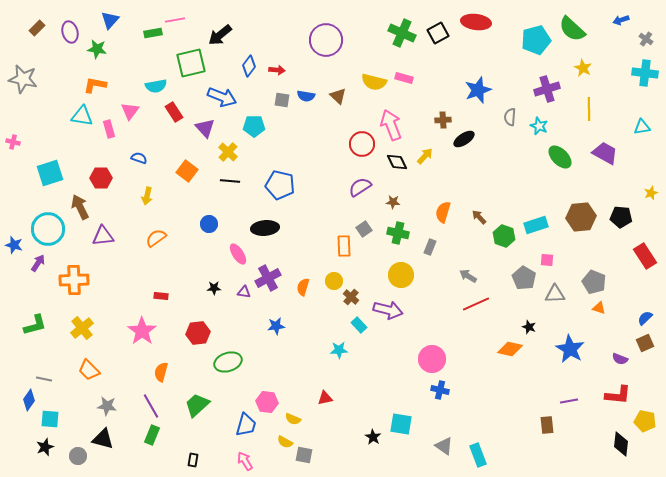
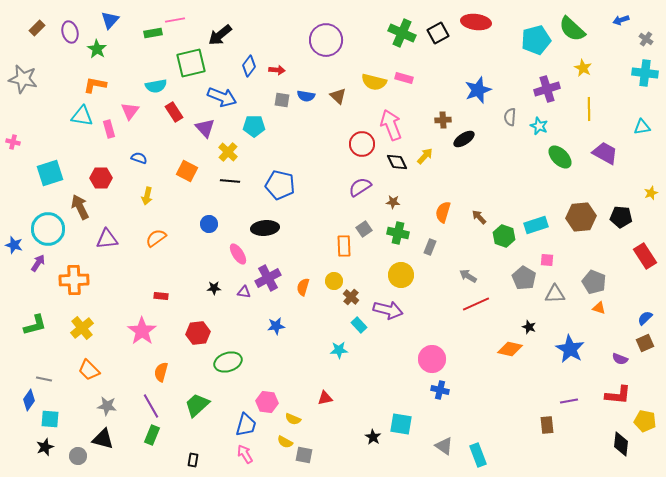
green star at (97, 49): rotated 24 degrees clockwise
orange square at (187, 171): rotated 10 degrees counterclockwise
purple triangle at (103, 236): moved 4 px right, 3 px down
pink arrow at (245, 461): moved 7 px up
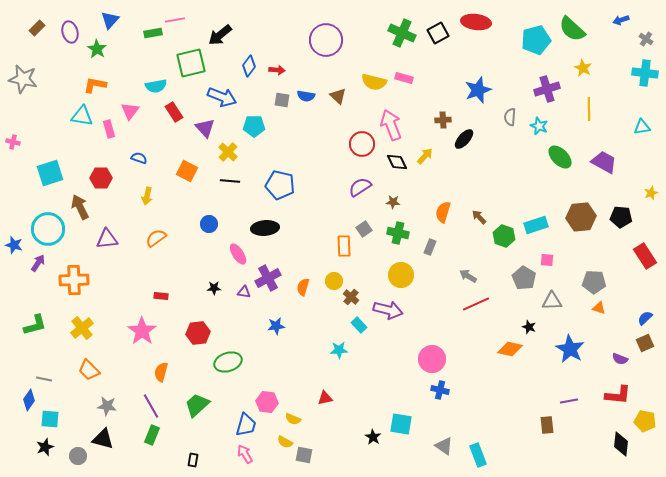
black ellipse at (464, 139): rotated 15 degrees counterclockwise
purple trapezoid at (605, 153): moved 1 px left, 9 px down
gray pentagon at (594, 282): rotated 20 degrees counterclockwise
gray triangle at (555, 294): moved 3 px left, 7 px down
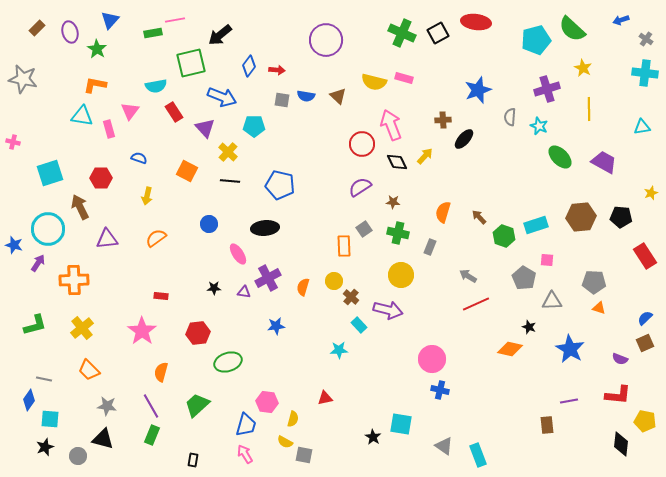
yellow semicircle at (293, 419): rotated 98 degrees counterclockwise
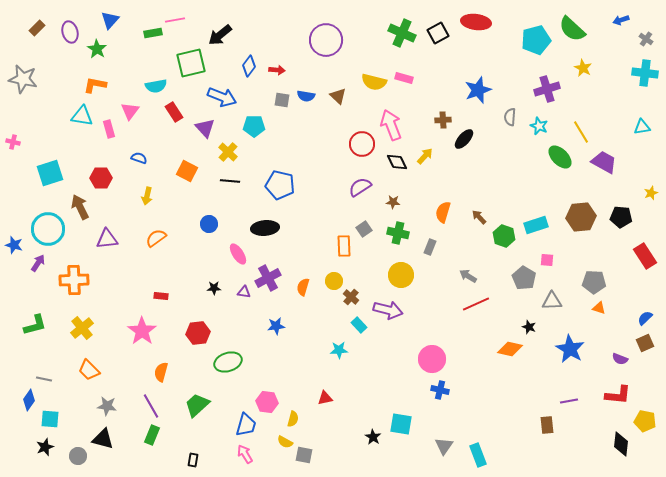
yellow line at (589, 109): moved 8 px left, 23 px down; rotated 30 degrees counterclockwise
gray triangle at (444, 446): rotated 30 degrees clockwise
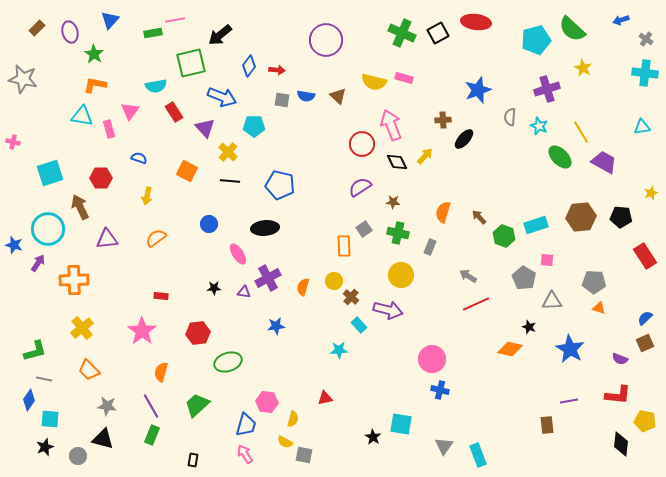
green star at (97, 49): moved 3 px left, 5 px down
green L-shape at (35, 325): moved 26 px down
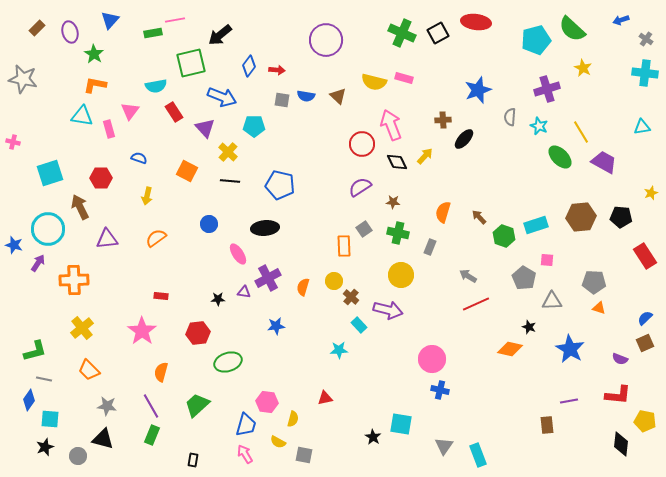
black star at (214, 288): moved 4 px right, 11 px down
yellow semicircle at (285, 442): moved 7 px left
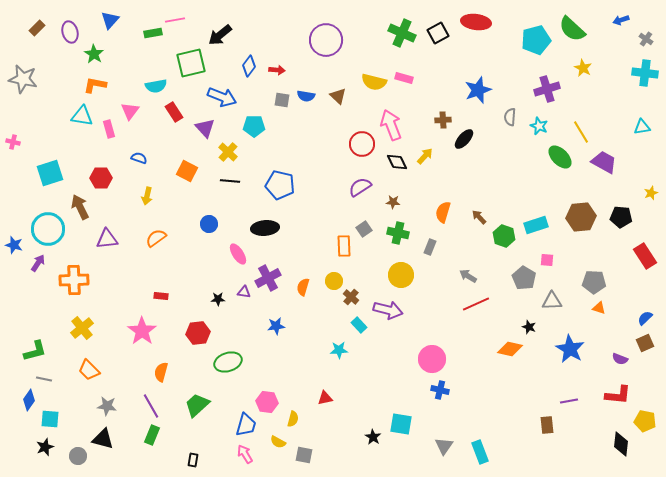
cyan rectangle at (478, 455): moved 2 px right, 3 px up
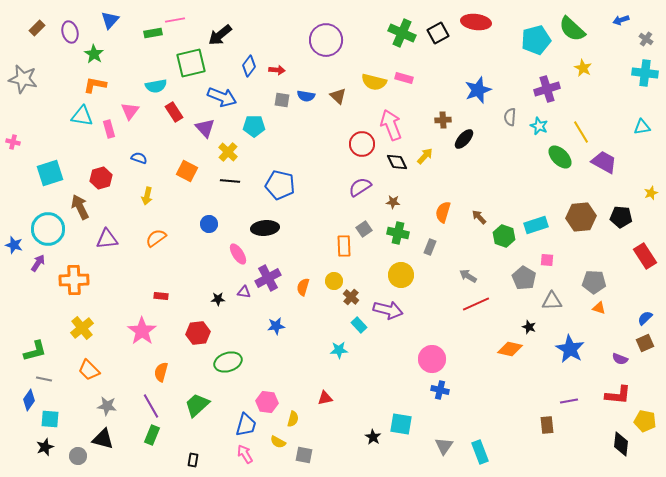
red hexagon at (101, 178): rotated 15 degrees counterclockwise
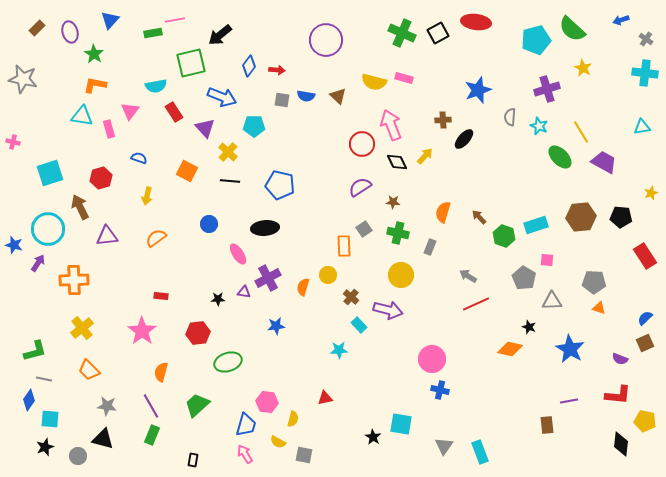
purple triangle at (107, 239): moved 3 px up
yellow circle at (334, 281): moved 6 px left, 6 px up
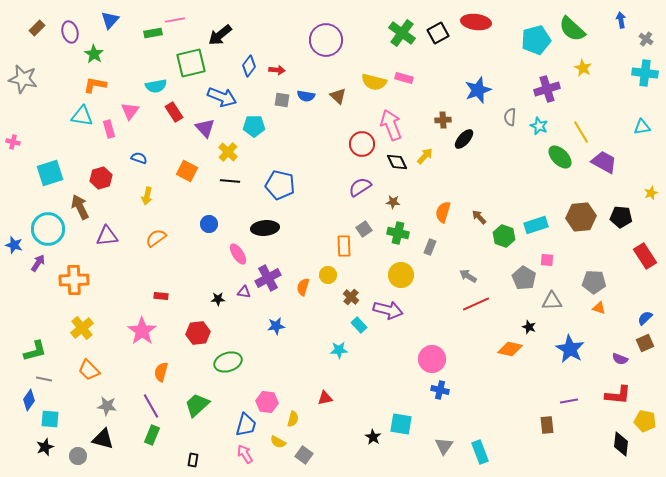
blue arrow at (621, 20): rotated 98 degrees clockwise
green cross at (402, 33): rotated 12 degrees clockwise
gray square at (304, 455): rotated 24 degrees clockwise
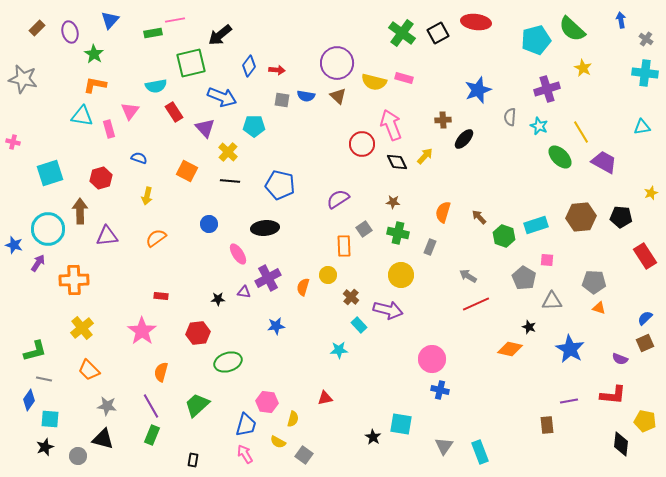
purple circle at (326, 40): moved 11 px right, 23 px down
purple semicircle at (360, 187): moved 22 px left, 12 px down
brown arrow at (80, 207): moved 4 px down; rotated 25 degrees clockwise
red L-shape at (618, 395): moved 5 px left
